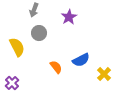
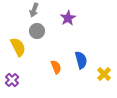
purple star: moved 1 px left, 1 px down
gray circle: moved 2 px left, 2 px up
yellow semicircle: moved 1 px right
blue semicircle: rotated 78 degrees counterclockwise
orange semicircle: rotated 16 degrees clockwise
purple cross: moved 3 px up
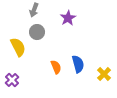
gray circle: moved 1 px down
blue semicircle: moved 3 px left, 4 px down
